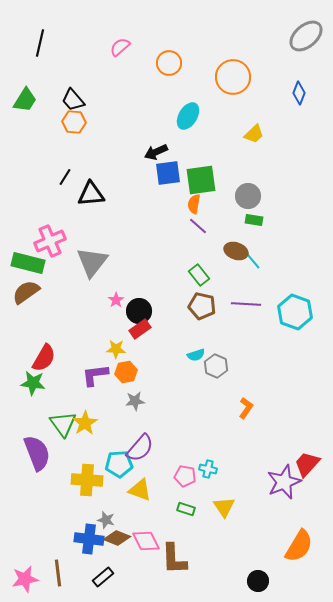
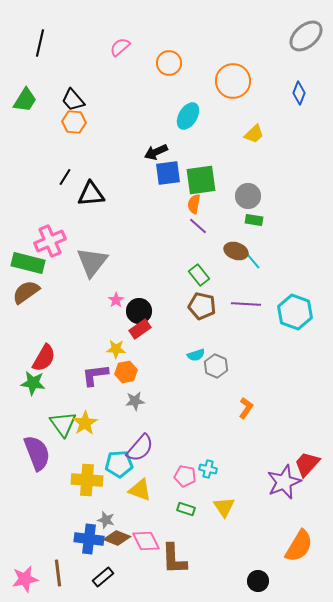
orange circle at (233, 77): moved 4 px down
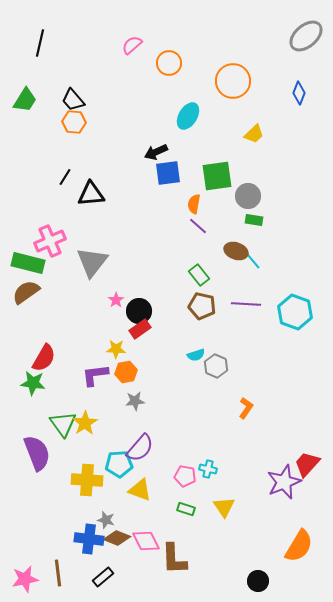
pink semicircle at (120, 47): moved 12 px right, 2 px up
green square at (201, 180): moved 16 px right, 4 px up
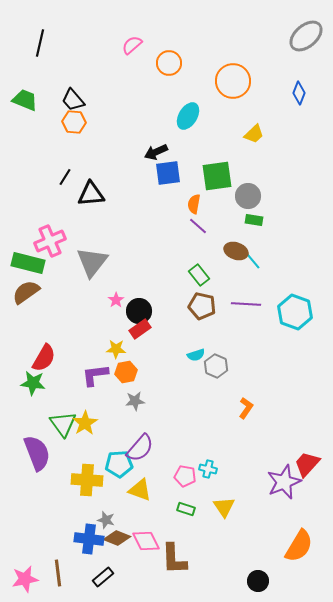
green trapezoid at (25, 100): rotated 100 degrees counterclockwise
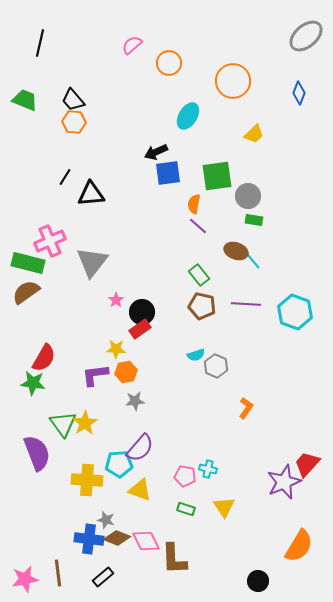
black circle at (139, 311): moved 3 px right, 1 px down
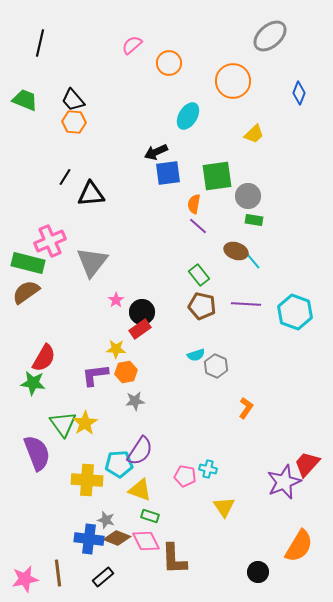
gray ellipse at (306, 36): moved 36 px left
purple semicircle at (140, 448): moved 3 px down; rotated 8 degrees counterclockwise
green rectangle at (186, 509): moved 36 px left, 7 px down
black circle at (258, 581): moved 9 px up
